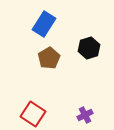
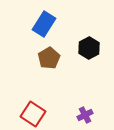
black hexagon: rotated 10 degrees counterclockwise
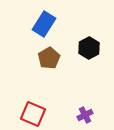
red square: rotated 10 degrees counterclockwise
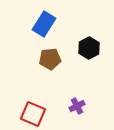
brown pentagon: moved 1 px right, 1 px down; rotated 25 degrees clockwise
purple cross: moved 8 px left, 9 px up
